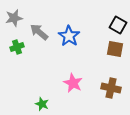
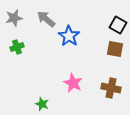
gray arrow: moved 7 px right, 13 px up
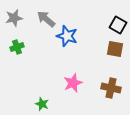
blue star: moved 2 px left; rotated 15 degrees counterclockwise
pink star: rotated 24 degrees clockwise
